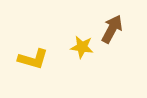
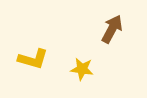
yellow star: moved 22 px down
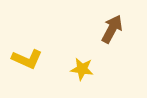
yellow L-shape: moved 6 px left; rotated 8 degrees clockwise
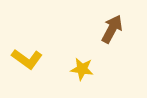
yellow L-shape: rotated 12 degrees clockwise
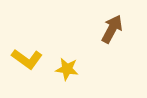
yellow star: moved 15 px left
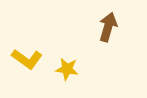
brown arrow: moved 4 px left, 2 px up; rotated 12 degrees counterclockwise
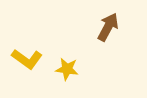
brown arrow: rotated 12 degrees clockwise
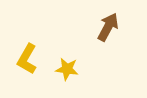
yellow L-shape: rotated 84 degrees clockwise
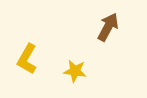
yellow star: moved 8 px right, 2 px down
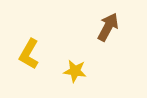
yellow L-shape: moved 2 px right, 5 px up
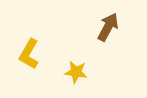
yellow star: moved 1 px right, 1 px down
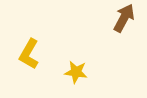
brown arrow: moved 16 px right, 9 px up
